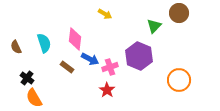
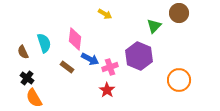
brown semicircle: moved 7 px right, 5 px down
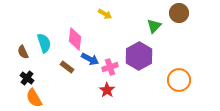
purple hexagon: rotated 8 degrees clockwise
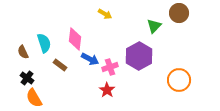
brown rectangle: moved 7 px left, 2 px up
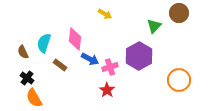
cyan semicircle: rotated 144 degrees counterclockwise
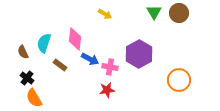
green triangle: moved 14 px up; rotated 14 degrees counterclockwise
purple hexagon: moved 2 px up
pink cross: rotated 28 degrees clockwise
red star: rotated 28 degrees clockwise
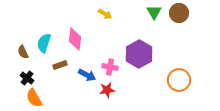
blue arrow: moved 3 px left, 16 px down
brown rectangle: rotated 56 degrees counterclockwise
